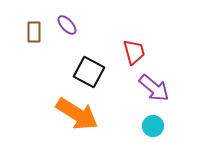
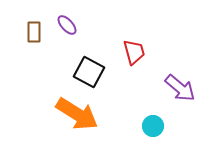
purple arrow: moved 26 px right
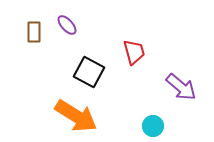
purple arrow: moved 1 px right, 1 px up
orange arrow: moved 1 px left, 2 px down
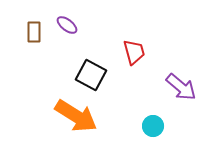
purple ellipse: rotated 10 degrees counterclockwise
black square: moved 2 px right, 3 px down
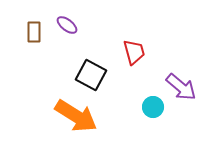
cyan circle: moved 19 px up
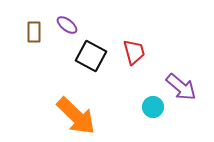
black square: moved 19 px up
orange arrow: rotated 12 degrees clockwise
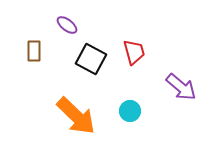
brown rectangle: moved 19 px down
black square: moved 3 px down
cyan circle: moved 23 px left, 4 px down
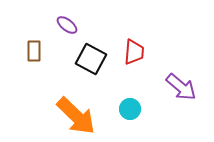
red trapezoid: rotated 20 degrees clockwise
cyan circle: moved 2 px up
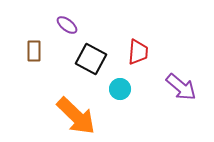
red trapezoid: moved 4 px right
cyan circle: moved 10 px left, 20 px up
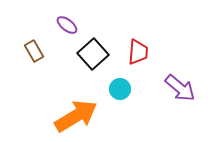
brown rectangle: rotated 30 degrees counterclockwise
black square: moved 2 px right, 5 px up; rotated 20 degrees clockwise
purple arrow: moved 1 px left, 1 px down
orange arrow: rotated 75 degrees counterclockwise
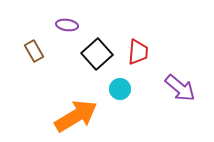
purple ellipse: rotated 30 degrees counterclockwise
black square: moved 4 px right
